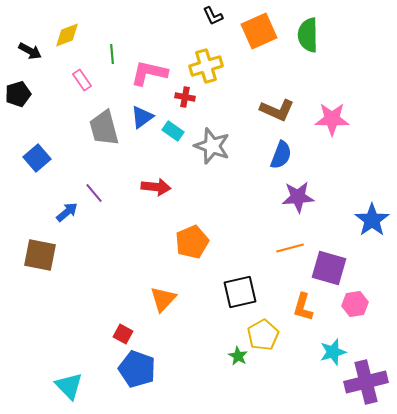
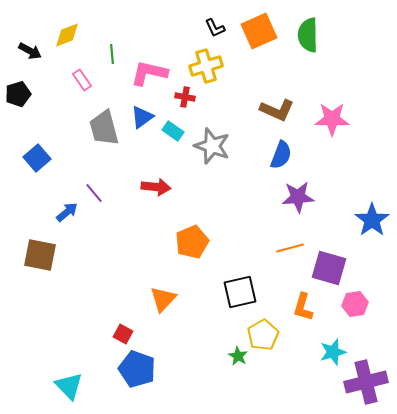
black L-shape: moved 2 px right, 12 px down
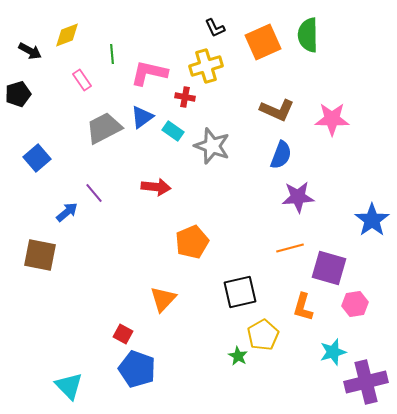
orange square: moved 4 px right, 11 px down
gray trapezoid: rotated 78 degrees clockwise
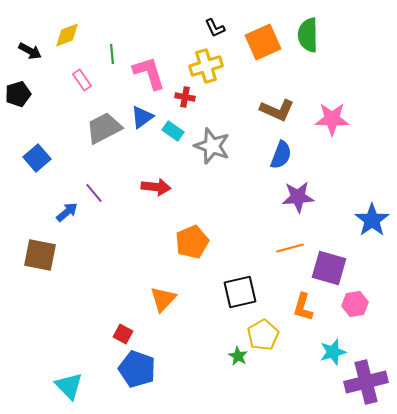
pink L-shape: rotated 60 degrees clockwise
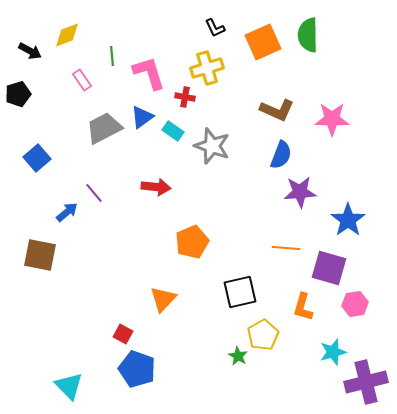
green line: moved 2 px down
yellow cross: moved 1 px right, 2 px down
purple star: moved 2 px right, 5 px up
blue star: moved 24 px left
orange line: moved 4 px left; rotated 20 degrees clockwise
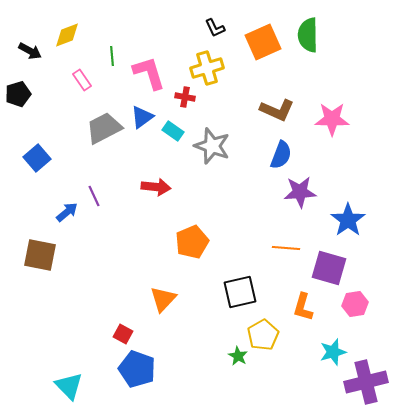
purple line: moved 3 px down; rotated 15 degrees clockwise
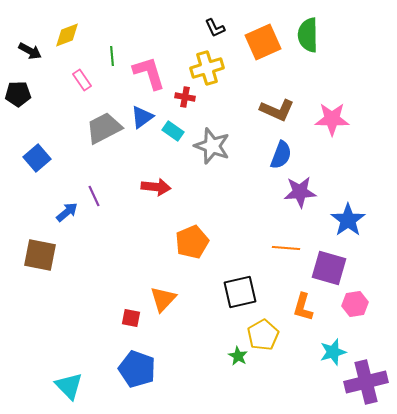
black pentagon: rotated 15 degrees clockwise
red square: moved 8 px right, 16 px up; rotated 18 degrees counterclockwise
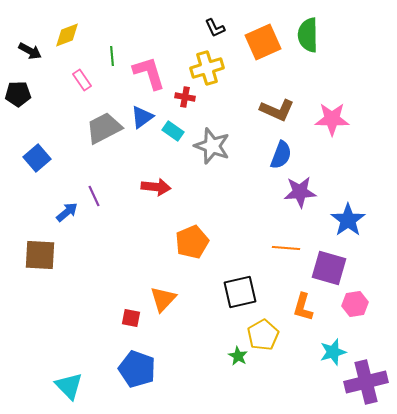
brown square: rotated 8 degrees counterclockwise
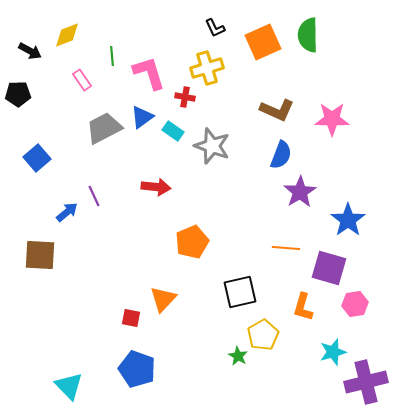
purple star: rotated 28 degrees counterclockwise
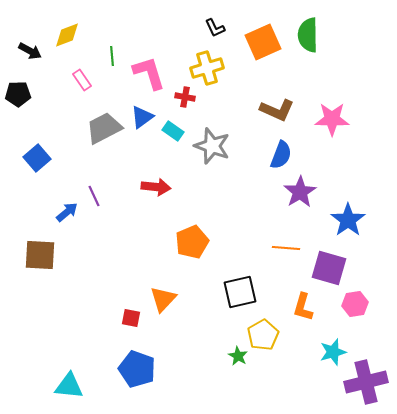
cyan triangle: rotated 40 degrees counterclockwise
